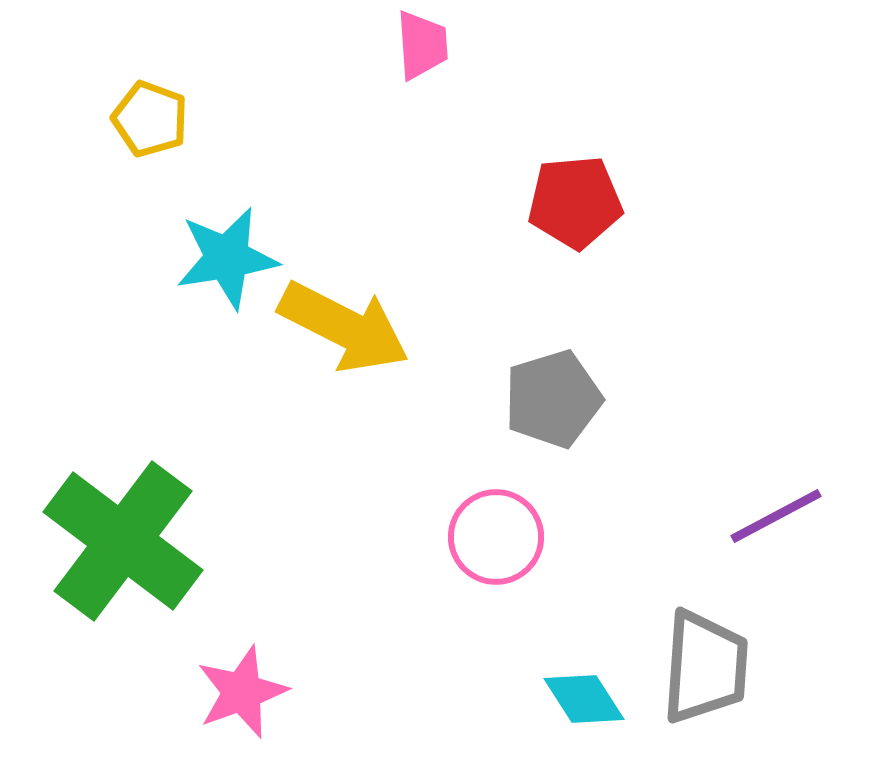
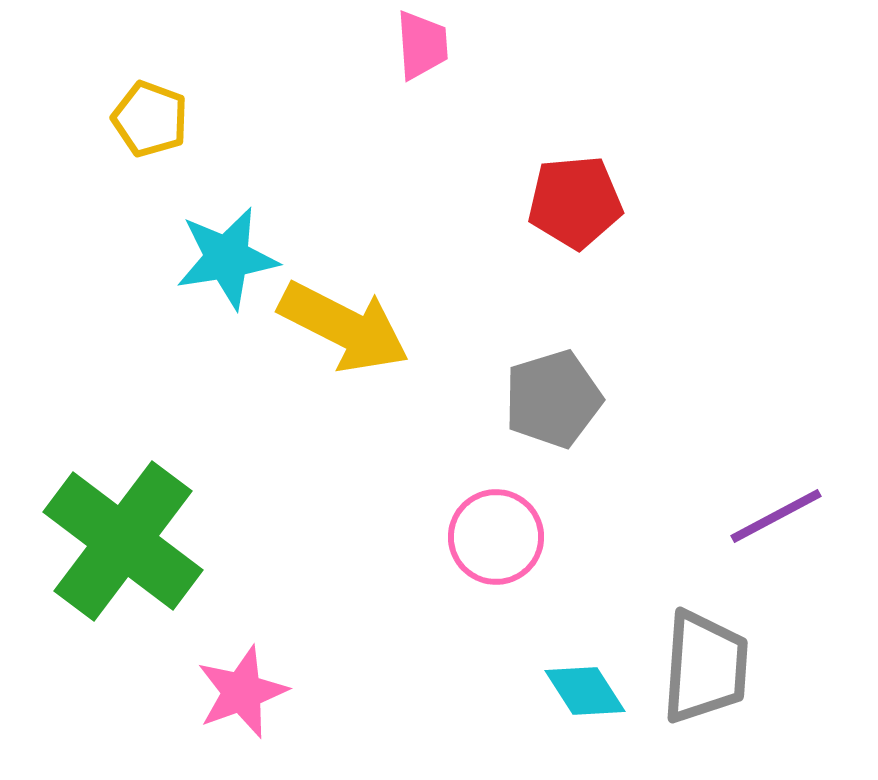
cyan diamond: moved 1 px right, 8 px up
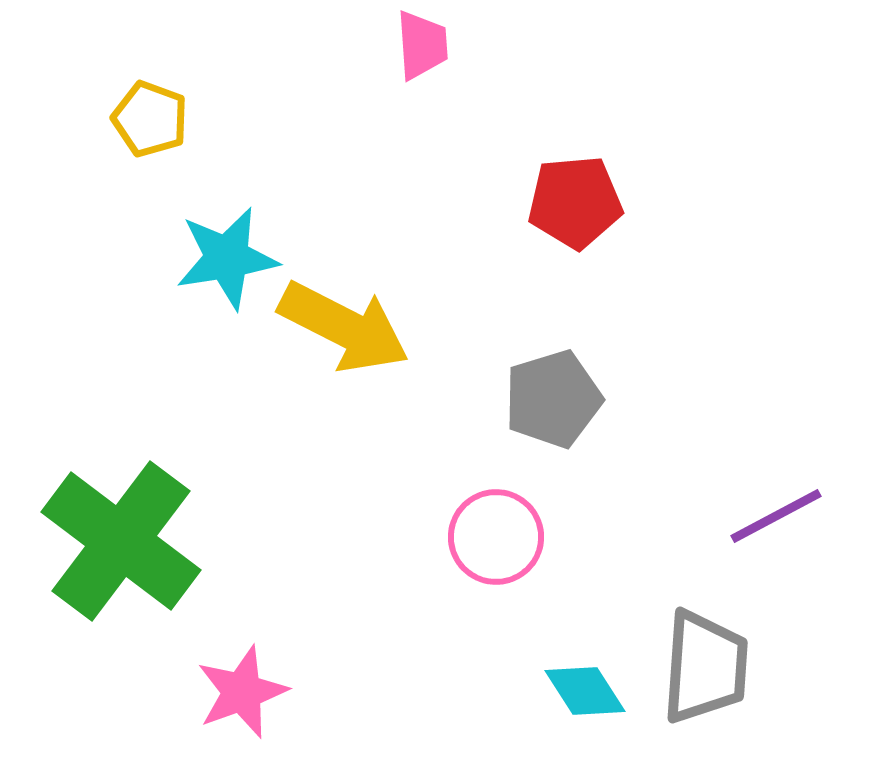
green cross: moved 2 px left
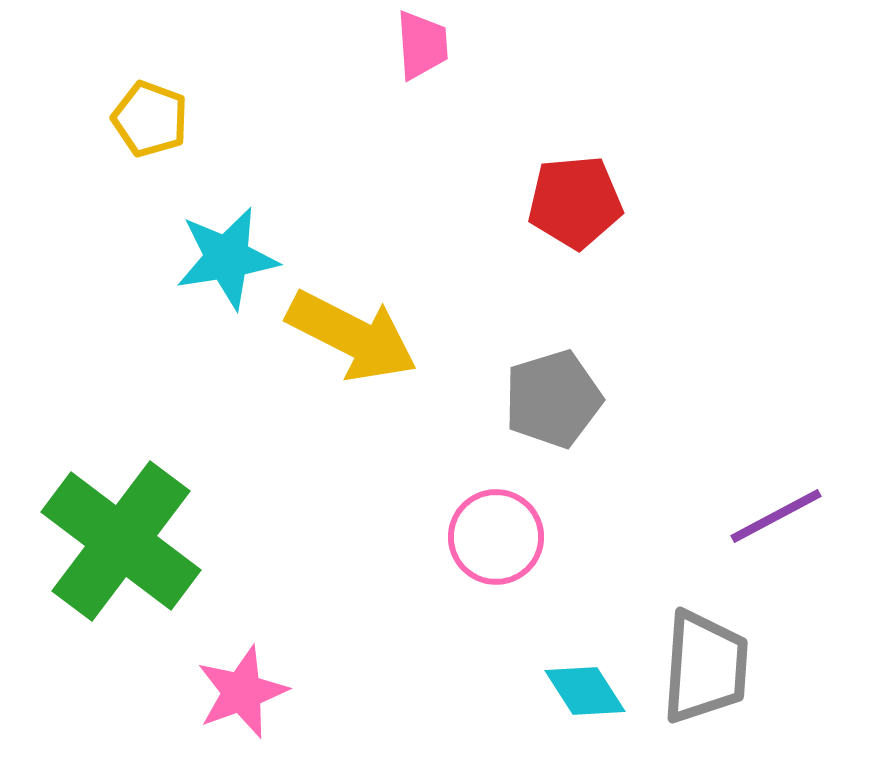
yellow arrow: moved 8 px right, 9 px down
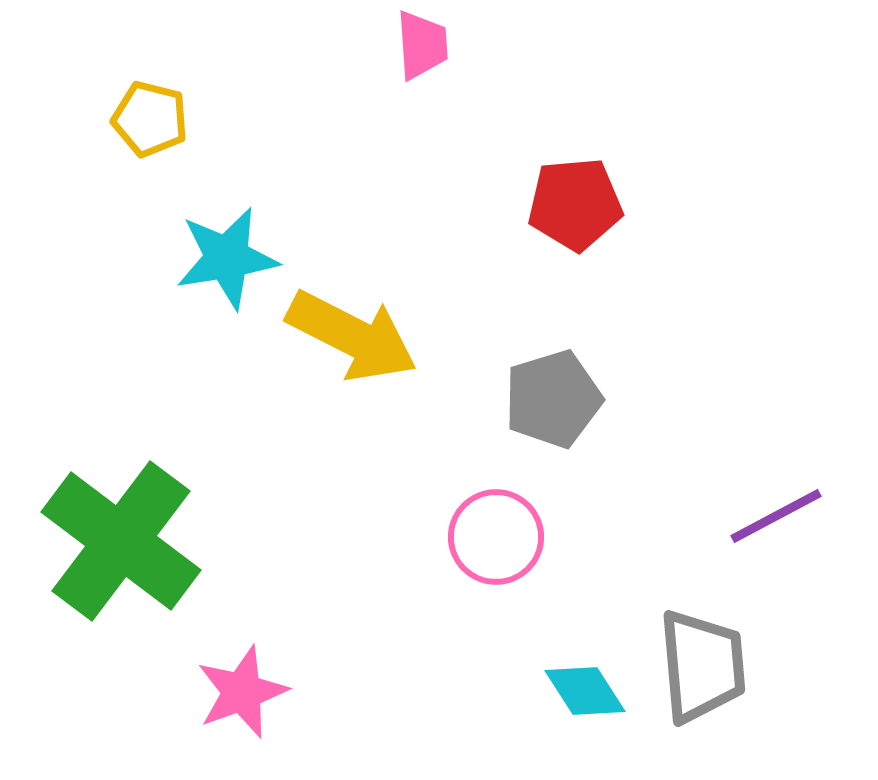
yellow pentagon: rotated 6 degrees counterclockwise
red pentagon: moved 2 px down
gray trapezoid: moved 3 px left, 1 px up; rotated 9 degrees counterclockwise
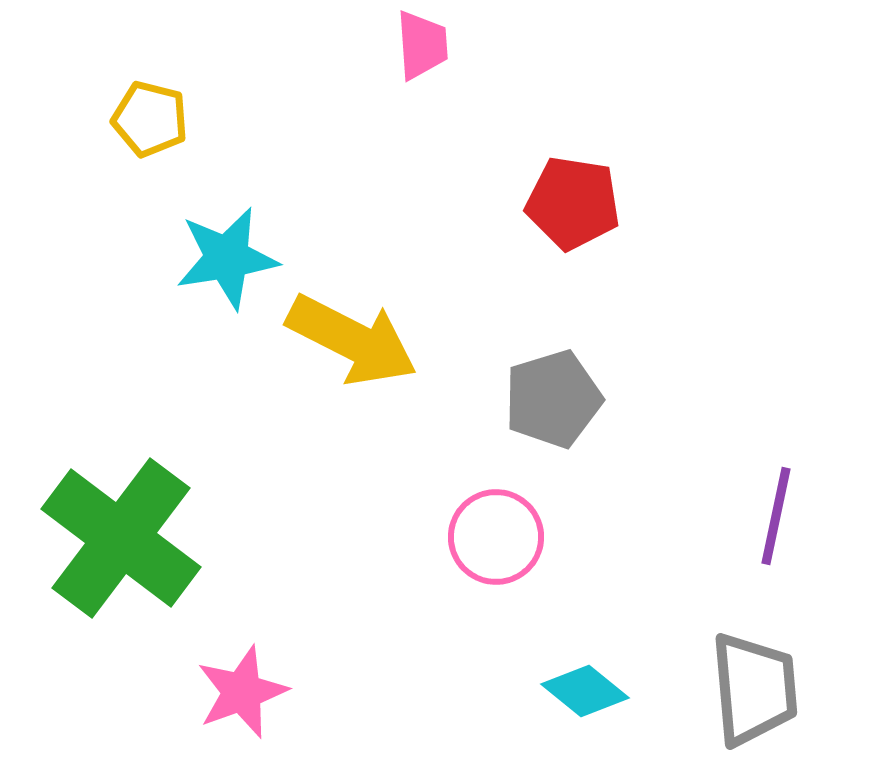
red pentagon: moved 2 px left, 1 px up; rotated 14 degrees clockwise
yellow arrow: moved 4 px down
purple line: rotated 50 degrees counterclockwise
green cross: moved 3 px up
gray trapezoid: moved 52 px right, 23 px down
cyan diamond: rotated 18 degrees counterclockwise
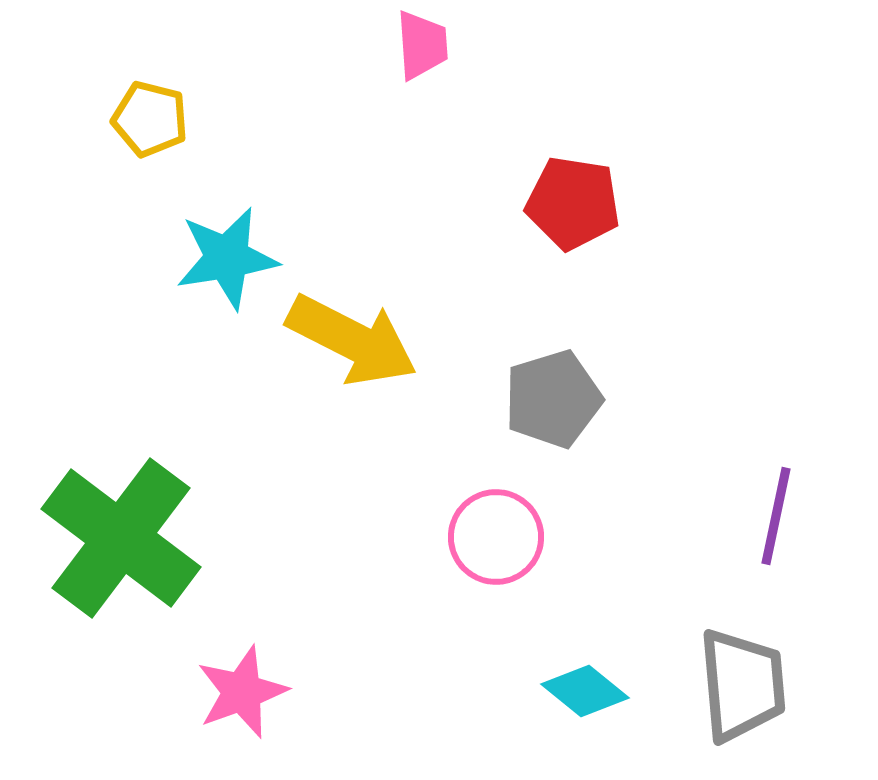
gray trapezoid: moved 12 px left, 4 px up
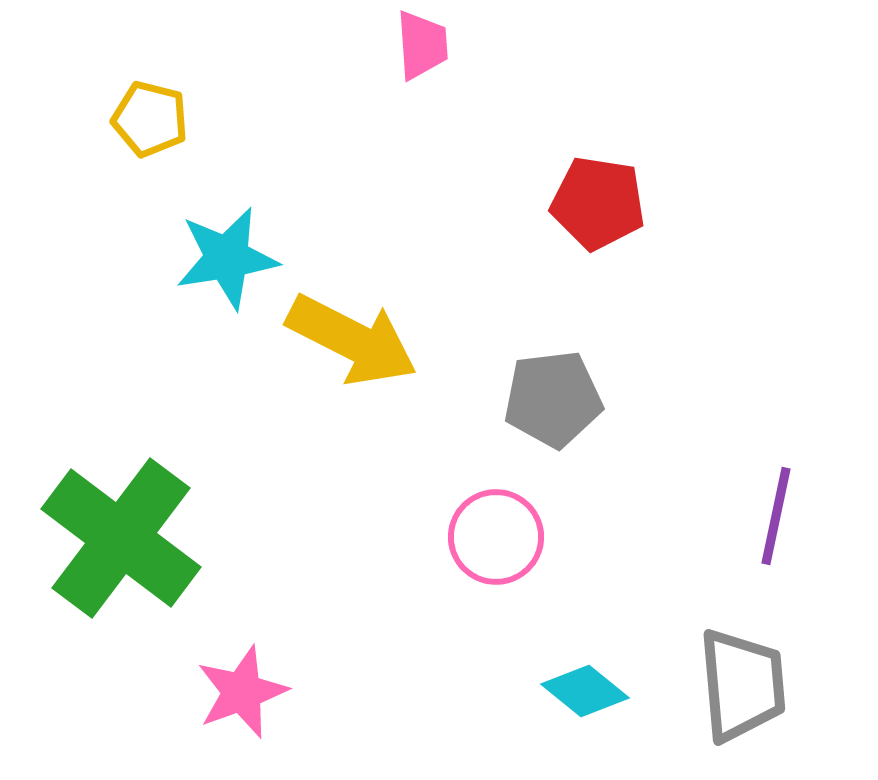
red pentagon: moved 25 px right
gray pentagon: rotated 10 degrees clockwise
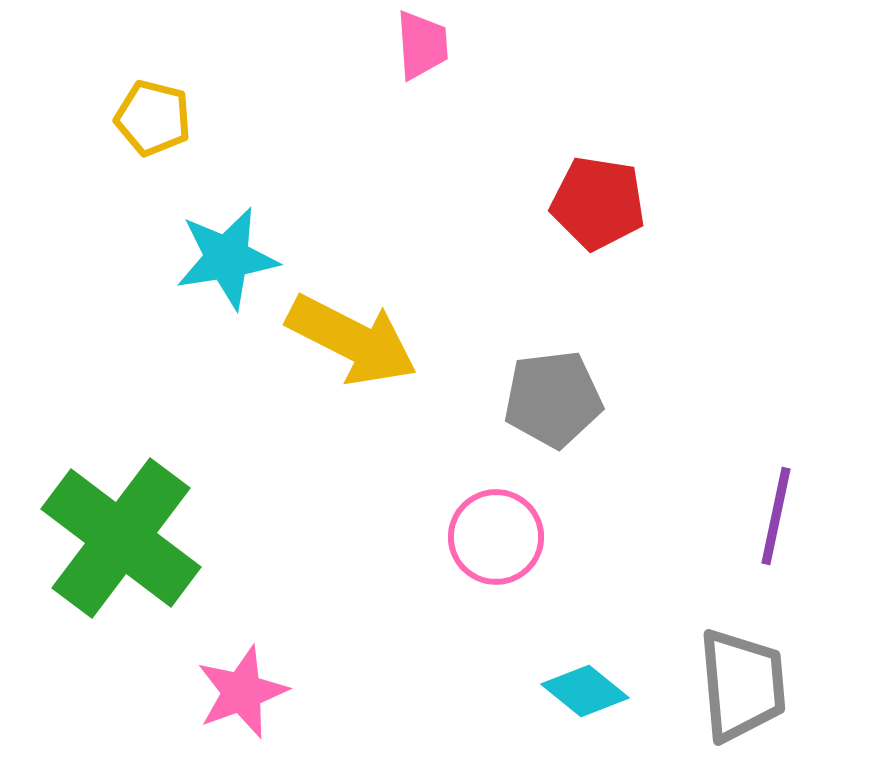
yellow pentagon: moved 3 px right, 1 px up
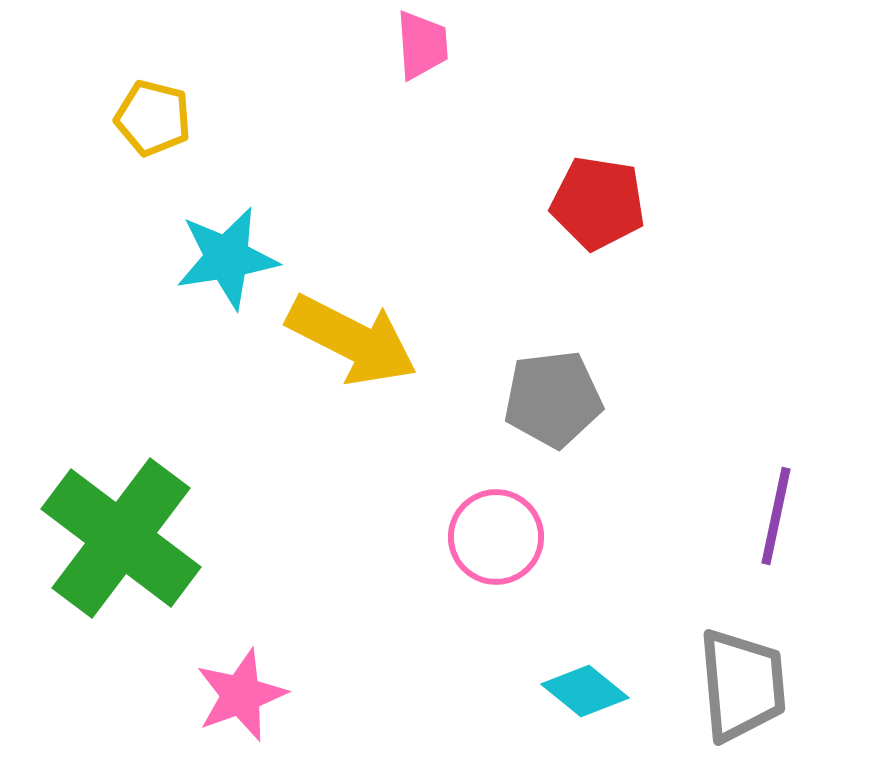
pink star: moved 1 px left, 3 px down
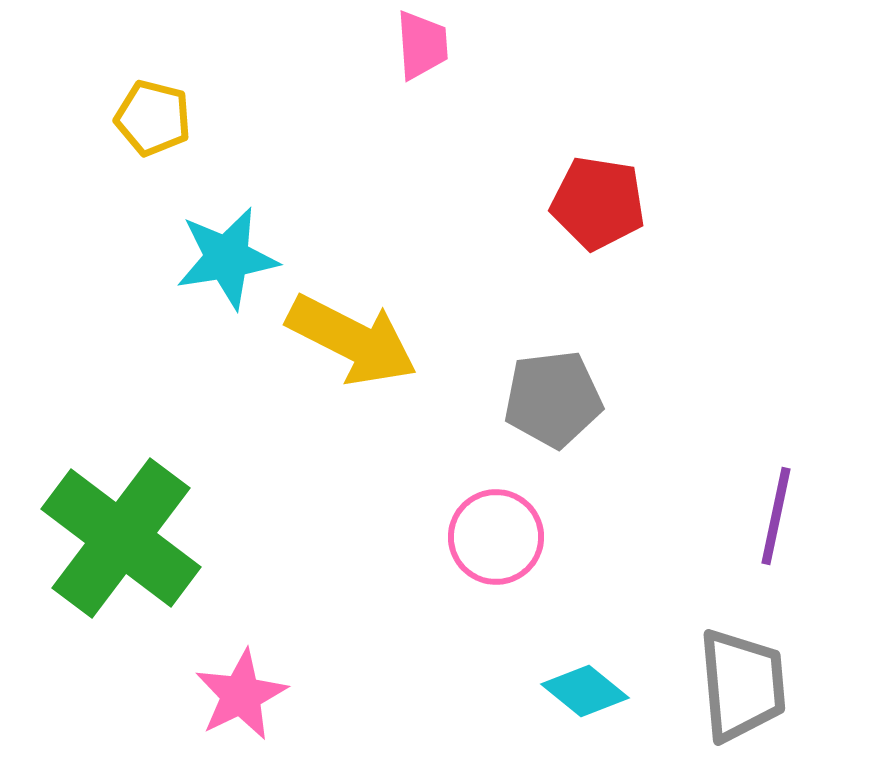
pink star: rotated 6 degrees counterclockwise
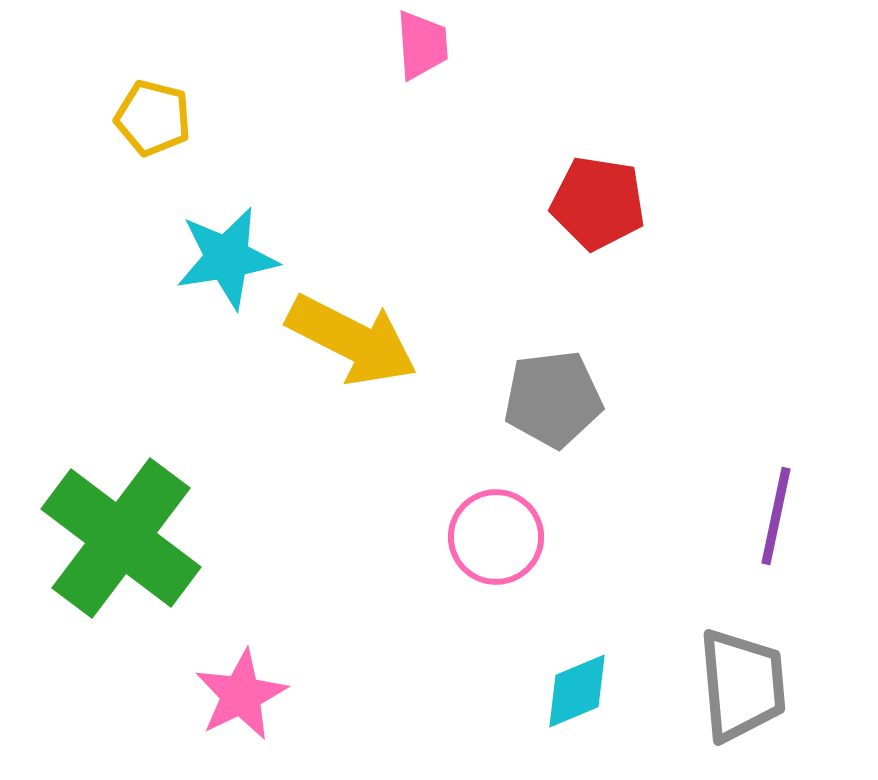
cyan diamond: moved 8 px left; rotated 62 degrees counterclockwise
